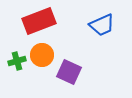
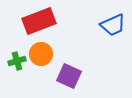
blue trapezoid: moved 11 px right
orange circle: moved 1 px left, 1 px up
purple square: moved 4 px down
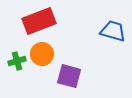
blue trapezoid: moved 6 px down; rotated 140 degrees counterclockwise
orange circle: moved 1 px right
purple square: rotated 10 degrees counterclockwise
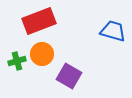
purple square: rotated 15 degrees clockwise
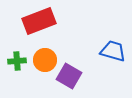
blue trapezoid: moved 20 px down
orange circle: moved 3 px right, 6 px down
green cross: rotated 12 degrees clockwise
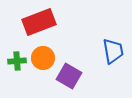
red rectangle: moved 1 px down
blue trapezoid: rotated 64 degrees clockwise
orange circle: moved 2 px left, 2 px up
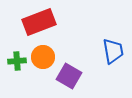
orange circle: moved 1 px up
